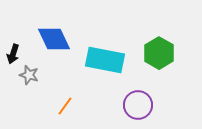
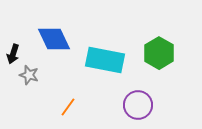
orange line: moved 3 px right, 1 px down
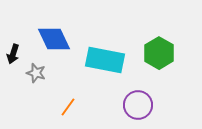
gray star: moved 7 px right, 2 px up
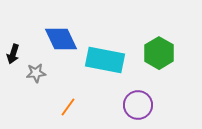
blue diamond: moved 7 px right
gray star: rotated 24 degrees counterclockwise
